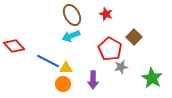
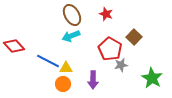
gray star: moved 2 px up
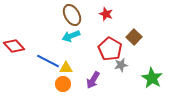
purple arrow: rotated 30 degrees clockwise
